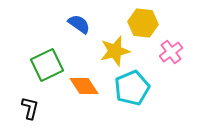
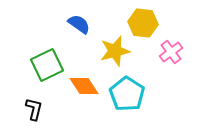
cyan pentagon: moved 5 px left, 6 px down; rotated 16 degrees counterclockwise
black L-shape: moved 4 px right, 1 px down
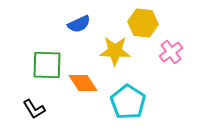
blue semicircle: rotated 120 degrees clockwise
yellow star: rotated 16 degrees clockwise
green square: rotated 28 degrees clockwise
orange diamond: moved 1 px left, 3 px up
cyan pentagon: moved 1 px right, 8 px down
black L-shape: rotated 135 degrees clockwise
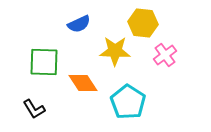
pink cross: moved 6 px left, 3 px down
green square: moved 3 px left, 3 px up
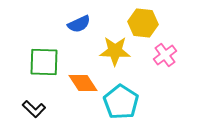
cyan pentagon: moved 7 px left
black L-shape: rotated 15 degrees counterclockwise
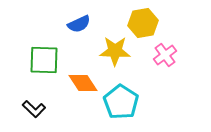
yellow hexagon: rotated 16 degrees counterclockwise
green square: moved 2 px up
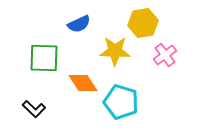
green square: moved 2 px up
cyan pentagon: rotated 16 degrees counterclockwise
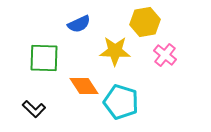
yellow hexagon: moved 2 px right, 1 px up
pink cross: rotated 15 degrees counterclockwise
orange diamond: moved 1 px right, 3 px down
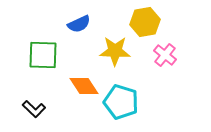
green square: moved 1 px left, 3 px up
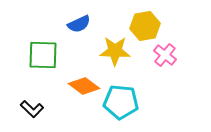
yellow hexagon: moved 4 px down
orange diamond: rotated 20 degrees counterclockwise
cyan pentagon: rotated 12 degrees counterclockwise
black L-shape: moved 2 px left
